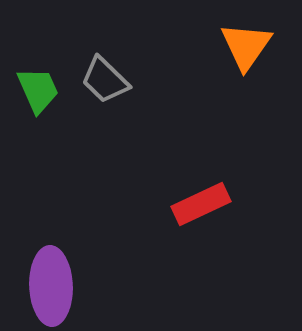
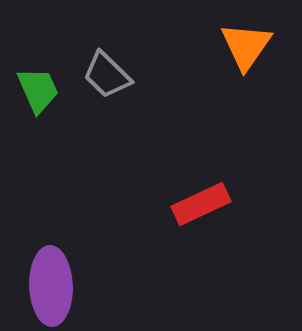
gray trapezoid: moved 2 px right, 5 px up
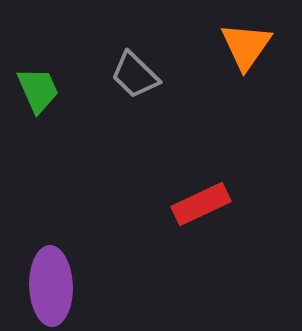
gray trapezoid: moved 28 px right
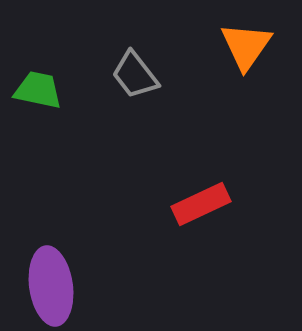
gray trapezoid: rotated 8 degrees clockwise
green trapezoid: rotated 54 degrees counterclockwise
purple ellipse: rotated 6 degrees counterclockwise
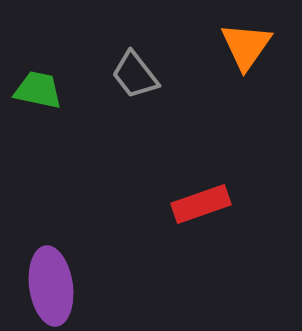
red rectangle: rotated 6 degrees clockwise
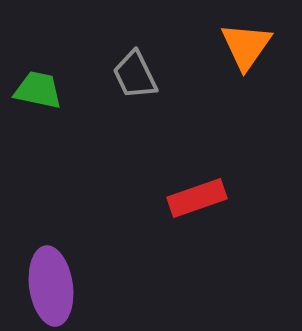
gray trapezoid: rotated 12 degrees clockwise
red rectangle: moved 4 px left, 6 px up
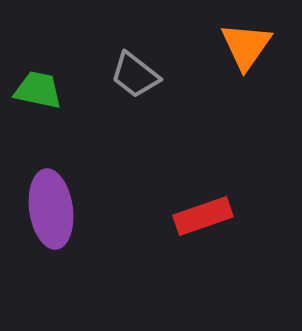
gray trapezoid: rotated 26 degrees counterclockwise
red rectangle: moved 6 px right, 18 px down
purple ellipse: moved 77 px up
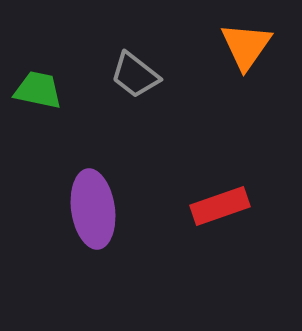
purple ellipse: moved 42 px right
red rectangle: moved 17 px right, 10 px up
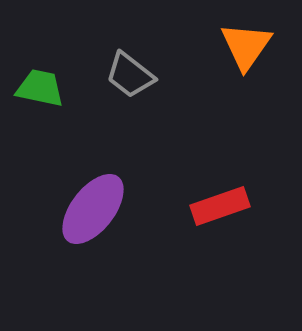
gray trapezoid: moved 5 px left
green trapezoid: moved 2 px right, 2 px up
purple ellipse: rotated 46 degrees clockwise
